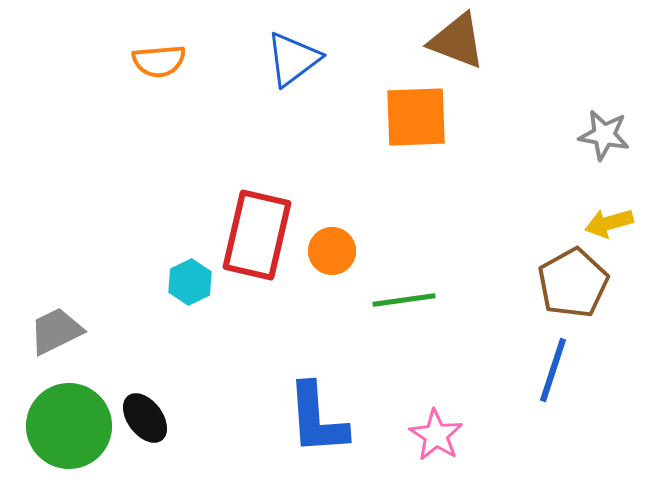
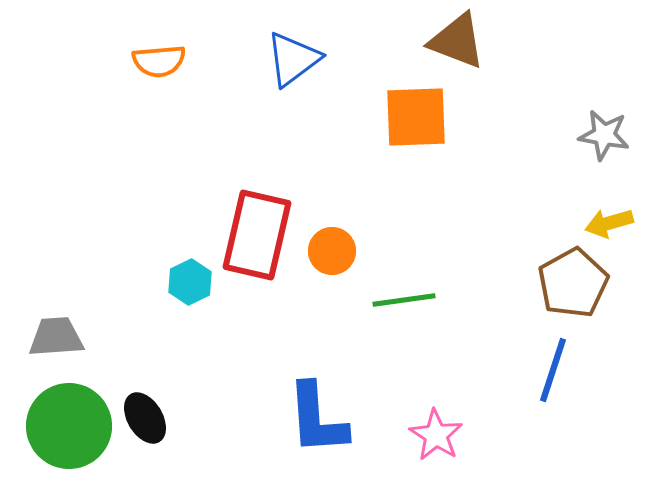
gray trapezoid: moved 6 px down; rotated 22 degrees clockwise
black ellipse: rotated 6 degrees clockwise
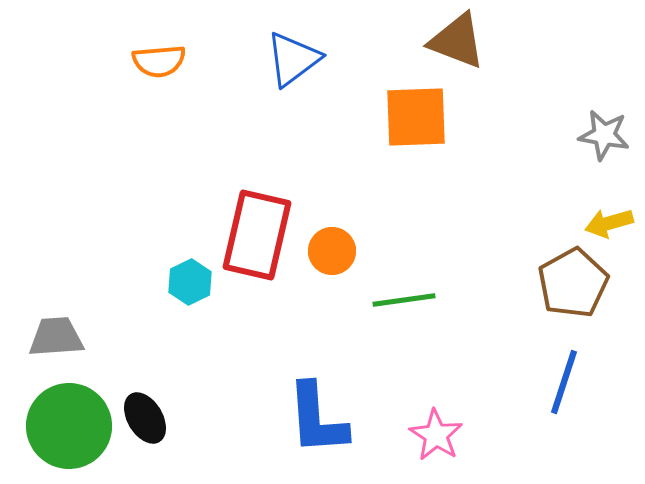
blue line: moved 11 px right, 12 px down
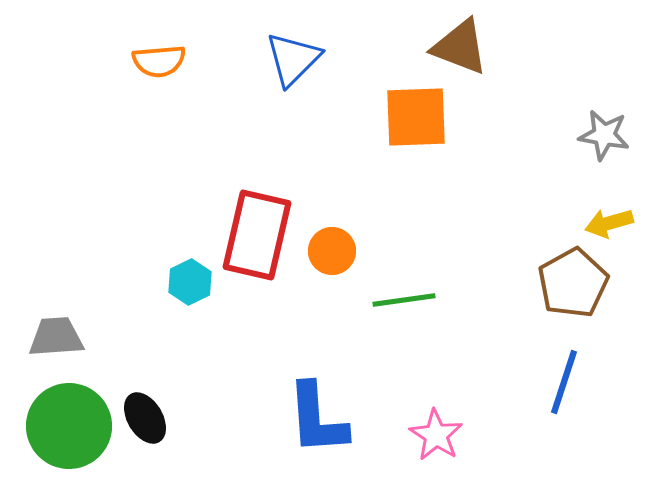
brown triangle: moved 3 px right, 6 px down
blue triangle: rotated 8 degrees counterclockwise
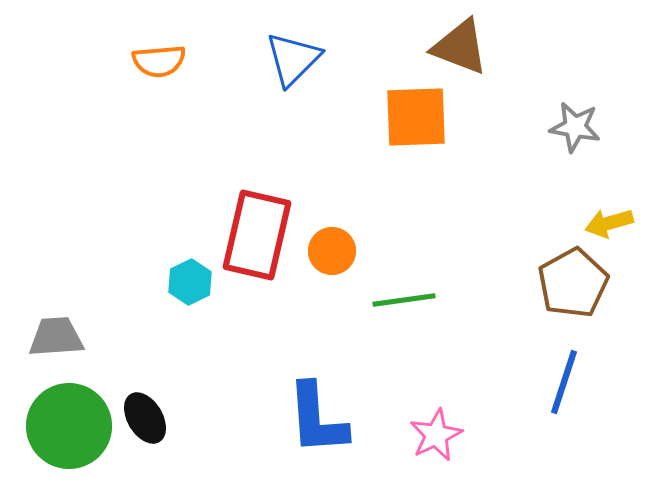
gray star: moved 29 px left, 8 px up
pink star: rotated 14 degrees clockwise
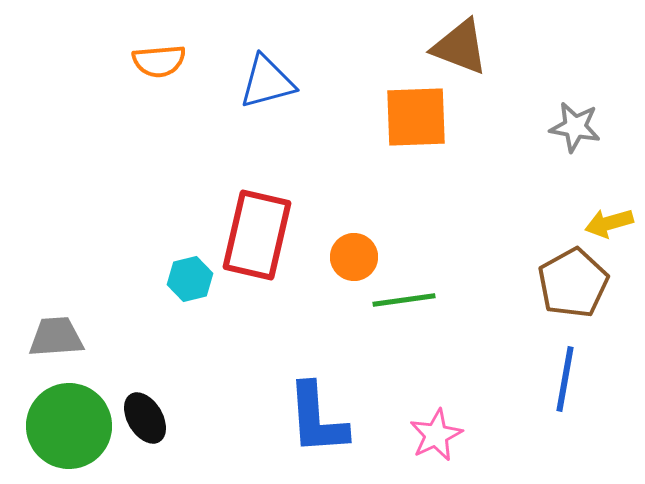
blue triangle: moved 26 px left, 23 px down; rotated 30 degrees clockwise
orange circle: moved 22 px right, 6 px down
cyan hexagon: moved 3 px up; rotated 12 degrees clockwise
blue line: moved 1 px right, 3 px up; rotated 8 degrees counterclockwise
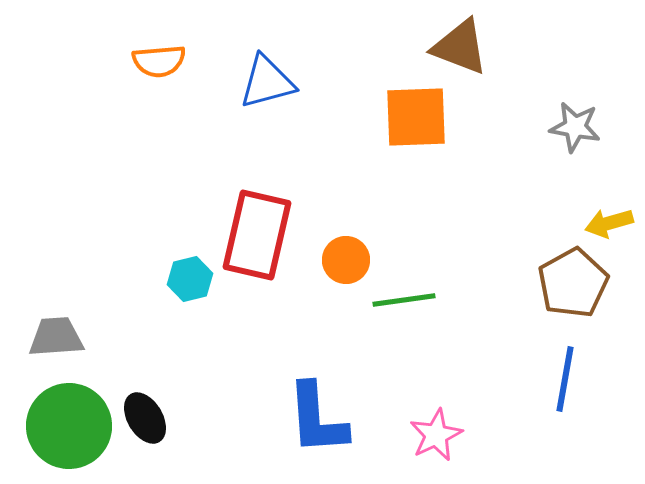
orange circle: moved 8 px left, 3 px down
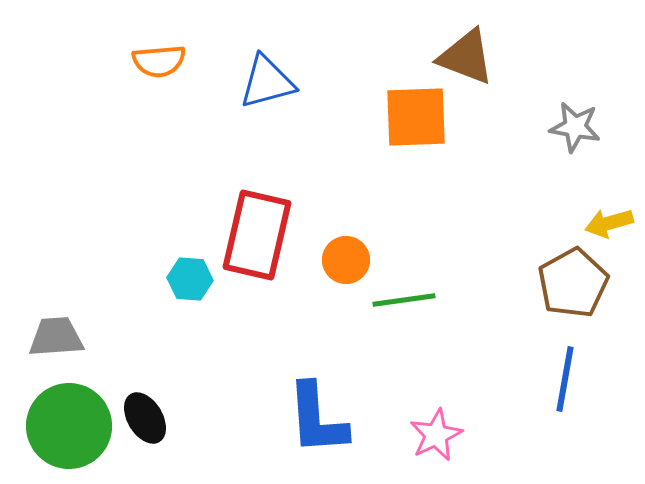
brown triangle: moved 6 px right, 10 px down
cyan hexagon: rotated 18 degrees clockwise
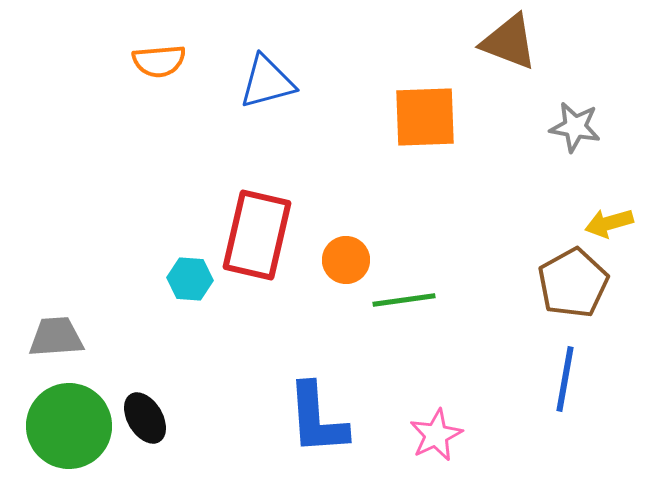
brown triangle: moved 43 px right, 15 px up
orange square: moved 9 px right
